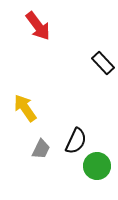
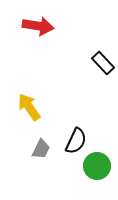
red arrow: rotated 44 degrees counterclockwise
yellow arrow: moved 4 px right, 1 px up
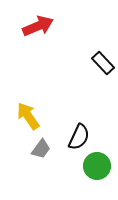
red arrow: rotated 32 degrees counterclockwise
yellow arrow: moved 1 px left, 9 px down
black semicircle: moved 3 px right, 4 px up
gray trapezoid: rotated 10 degrees clockwise
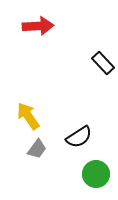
red arrow: rotated 20 degrees clockwise
black semicircle: rotated 32 degrees clockwise
gray trapezoid: moved 4 px left
green circle: moved 1 px left, 8 px down
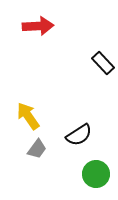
black semicircle: moved 2 px up
